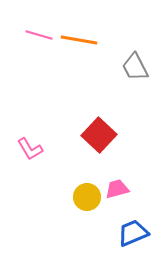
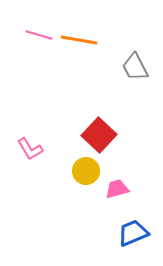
yellow circle: moved 1 px left, 26 px up
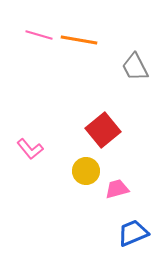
red square: moved 4 px right, 5 px up; rotated 8 degrees clockwise
pink L-shape: rotated 8 degrees counterclockwise
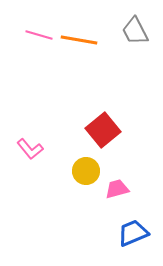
gray trapezoid: moved 36 px up
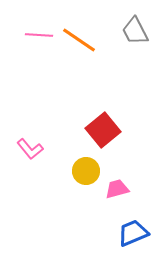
pink line: rotated 12 degrees counterclockwise
orange line: rotated 24 degrees clockwise
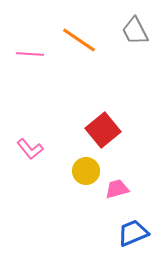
pink line: moved 9 px left, 19 px down
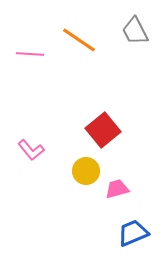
pink L-shape: moved 1 px right, 1 px down
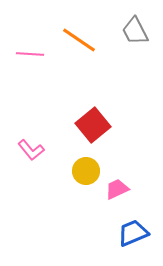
red square: moved 10 px left, 5 px up
pink trapezoid: rotated 10 degrees counterclockwise
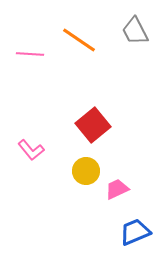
blue trapezoid: moved 2 px right, 1 px up
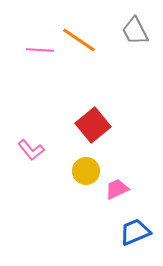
pink line: moved 10 px right, 4 px up
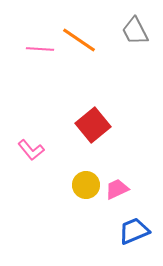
pink line: moved 1 px up
yellow circle: moved 14 px down
blue trapezoid: moved 1 px left, 1 px up
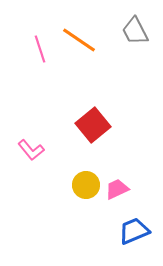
pink line: rotated 68 degrees clockwise
